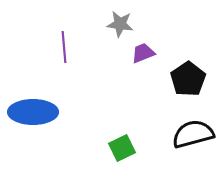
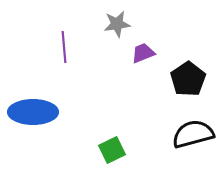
gray star: moved 3 px left; rotated 16 degrees counterclockwise
green square: moved 10 px left, 2 px down
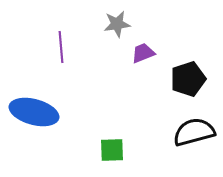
purple line: moved 3 px left
black pentagon: rotated 16 degrees clockwise
blue ellipse: moved 1 px right; rotated 15 degrees clockwise
black semicircle: moved 1 px right, 2 px up
green square: rotated 24 degrees clockwise
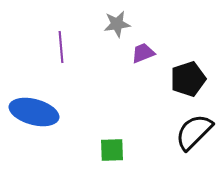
black semicircle: rotated 30 degrees counterclockwise
